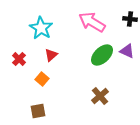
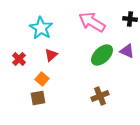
brown cross: rotated 18 degrees clockwise
brown square: moved 13 px up
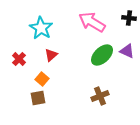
black cross: moved 1 px left, 1 px up
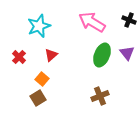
black cross: moved 2 px down; rotated 16 degrees clockwise
cyan star: moved 2 px left, 2 px up; rotated 20 degrees clockwise
purple triangle: moved 2 px down; rotated 28 degrees clockwise
green ellipse: rotated 25 degrees counterclockwise
red cross: moved 2 px up
brown square: rotated 21 degrees counterclockwise
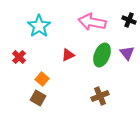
pink arrow: rotated 20 degrees counterclockwise
cyan star: rotated 15 degrees counterclockwise
red triangle: moved 17 px right; rotated 16 degrees clockwise
brown square: rotated 28 degrees counterclockwise
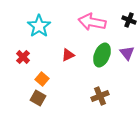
red cross: moved 4 px right
